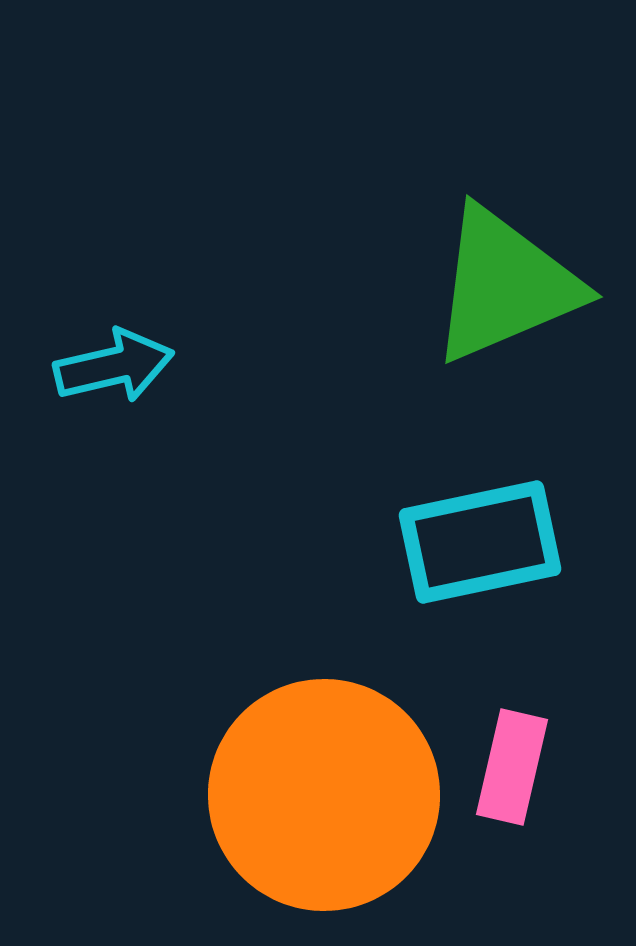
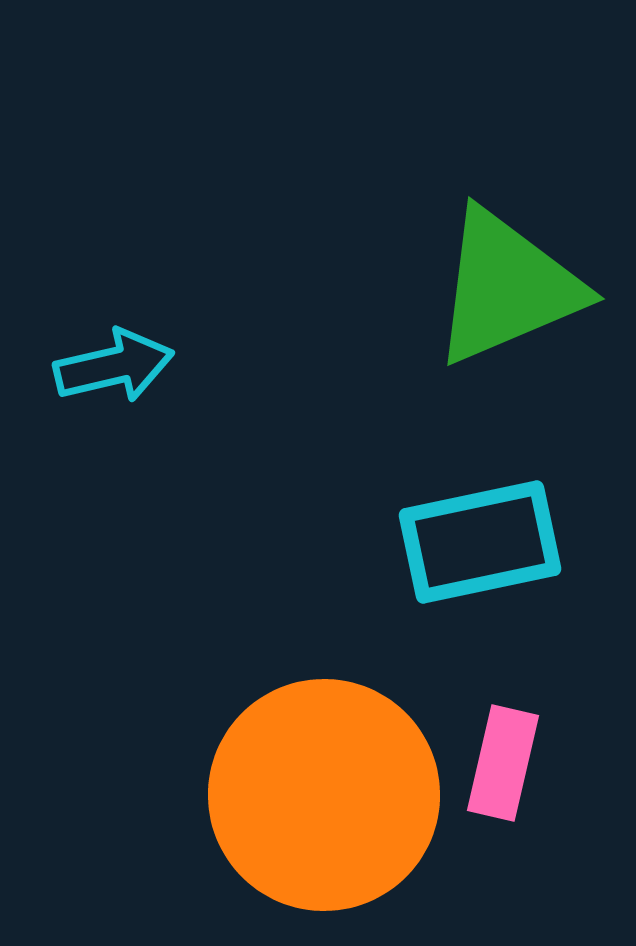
green triangle: moved 2 px right, 2 px down
pink rectangle: moved 9 px left, 4 px up
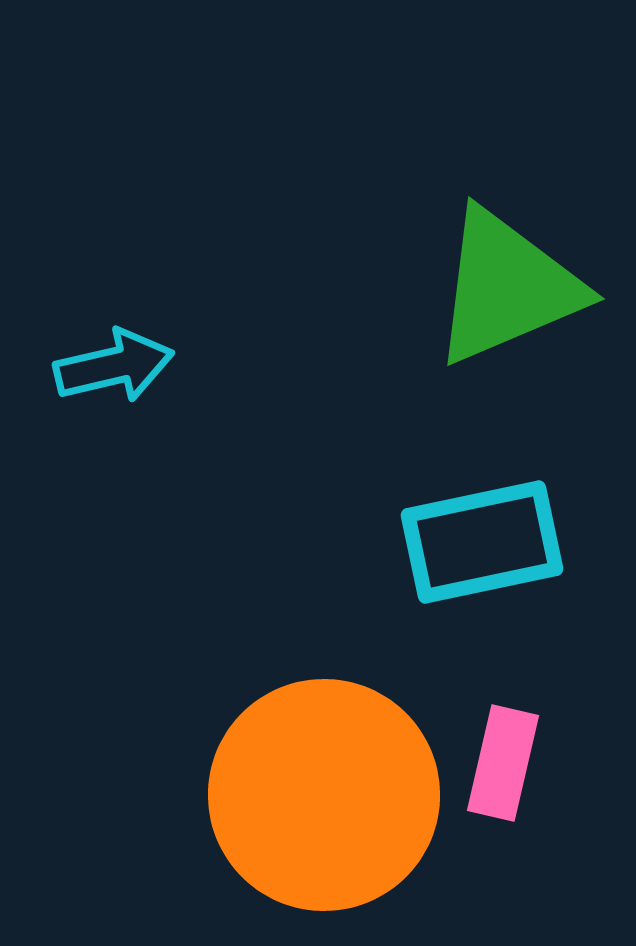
cyan rectangle: moved 2 px right
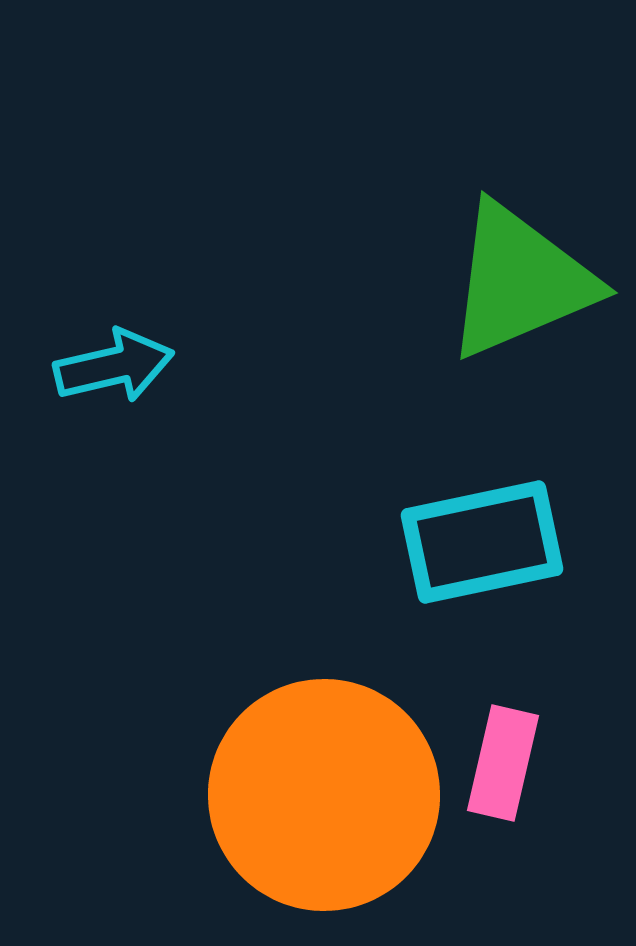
green triangle: moved 13 px right, 6 px up
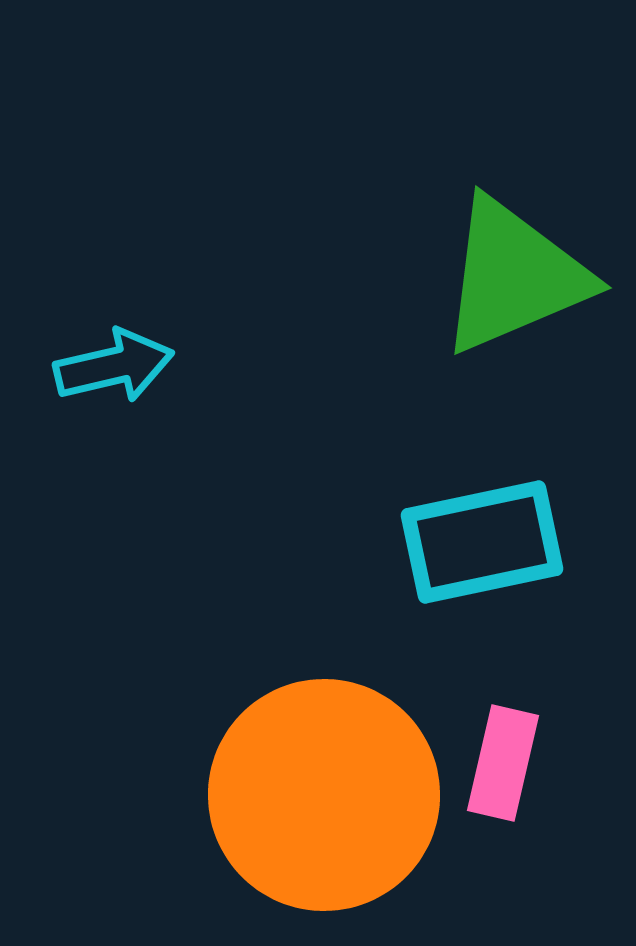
green triangle: moved 6 px left, 5 px up
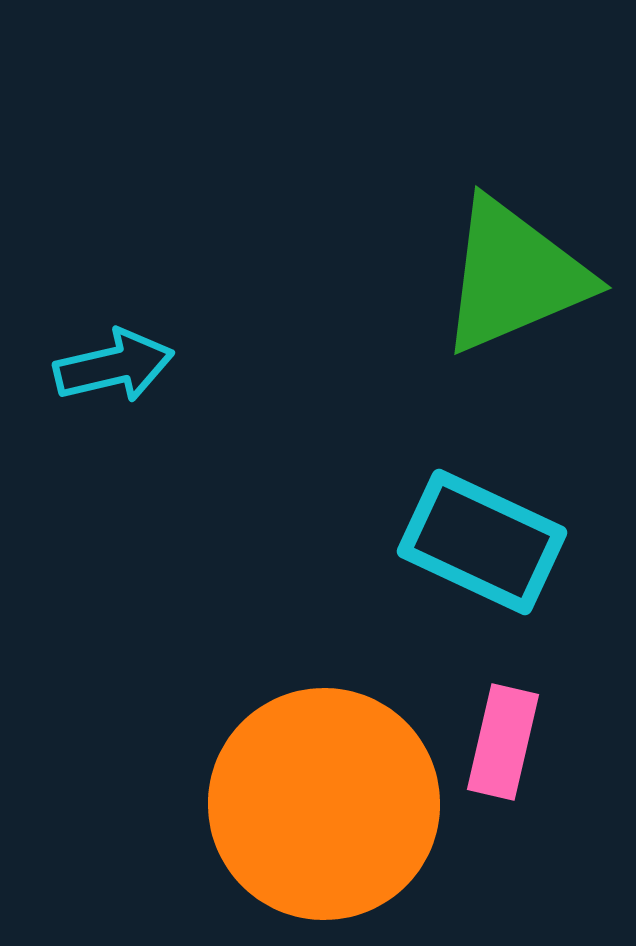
cyan rectangle: rotated 37 degrees clockwise
pink rectangle: moved 21 px up
orange circle: moved 9 px down
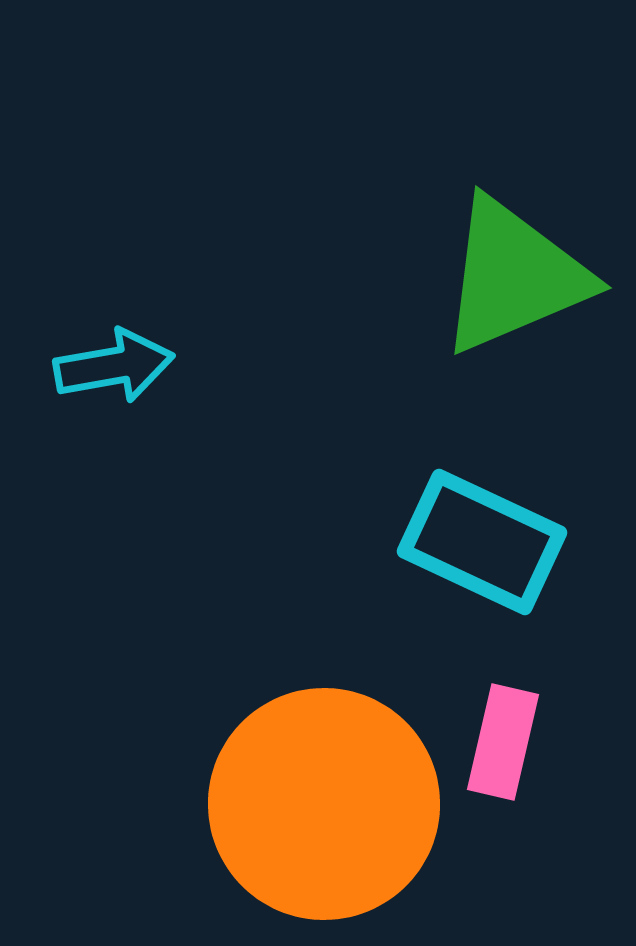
cyan arrow: rotated 3 degrees clockwise
